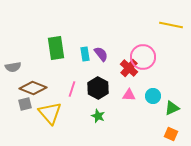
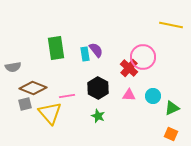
purple semicircle: moved 5 px left, 4 px up
pink line: moved 5 px left, 7 px down; rotated 63 degrees clockwise
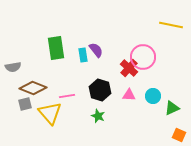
cyan rectangle: moved 2 px left, 1 px down
black hexagon: moved 2 px right, 2 px down; rotated 10 degrees counterclockwise
orange square: moved 8 px right, 1 px down
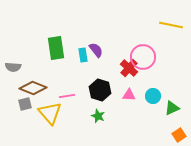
gray semicircle: rotated 14 degrees clockwise
orange square: rotated 32 degrees clockwise
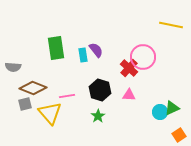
cyan circle: moved 7 px right, 16 px down
green star: rotated 16 degrees clockwise
